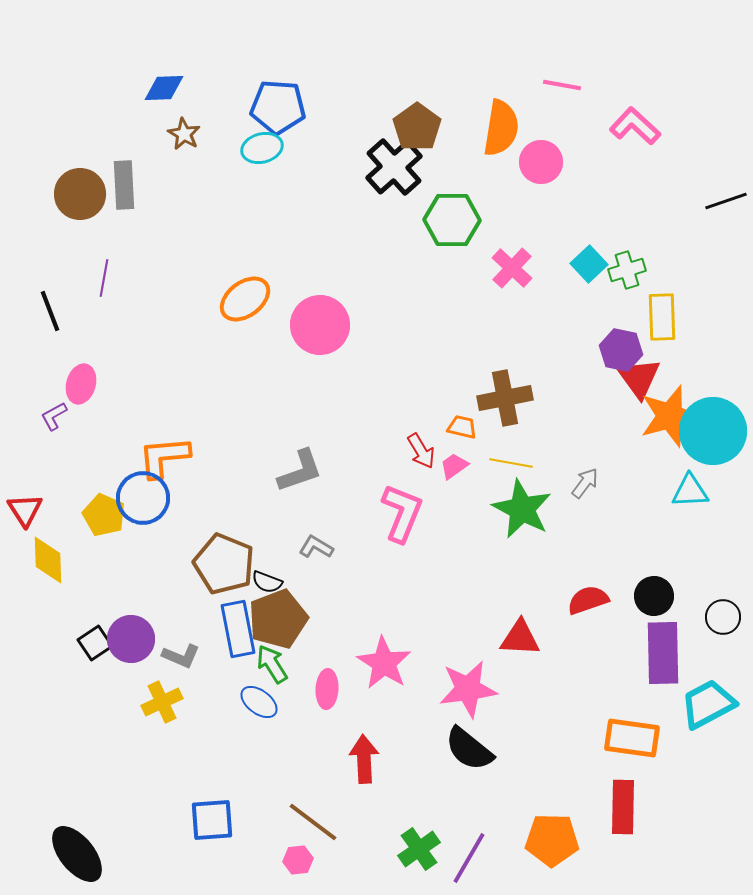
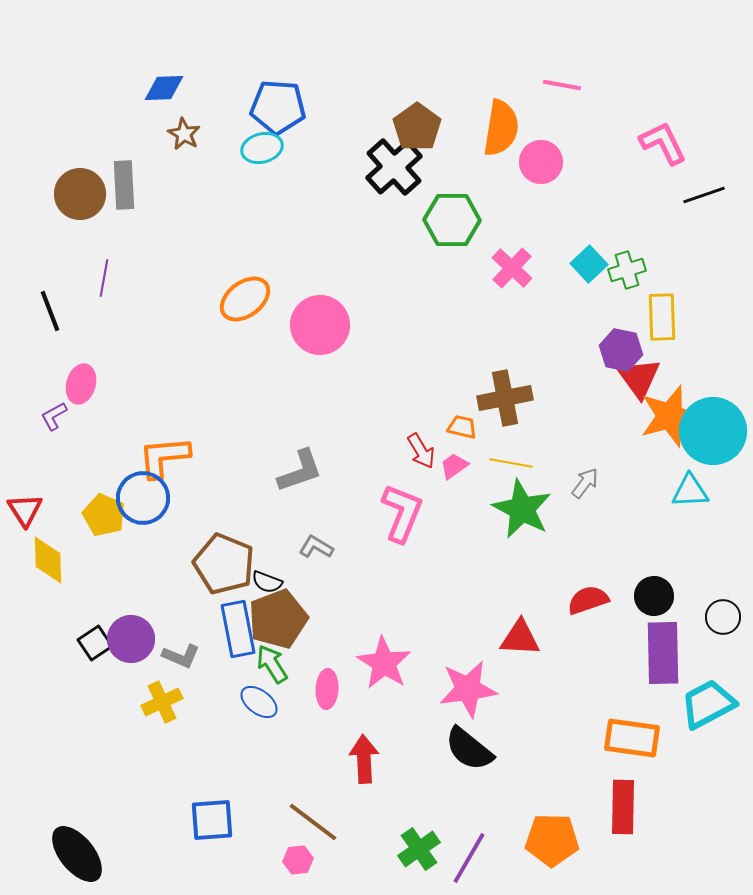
pink L-shape at (635, 126): moved 28 px right, 17 px down; rotated 21 degrees clockwise
black line at (726, 201): moved 22 px left, 6 px up
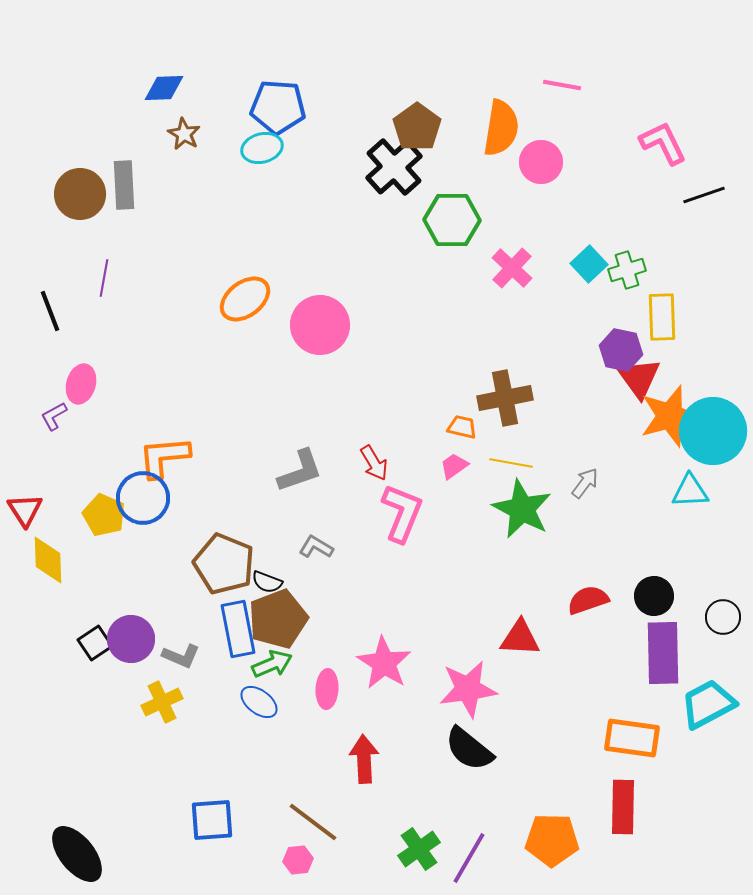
red arrow at (421, 451): moved 47 px left, 12 px down
green arrow at (272, 664): rotated 99 degrees clockwise
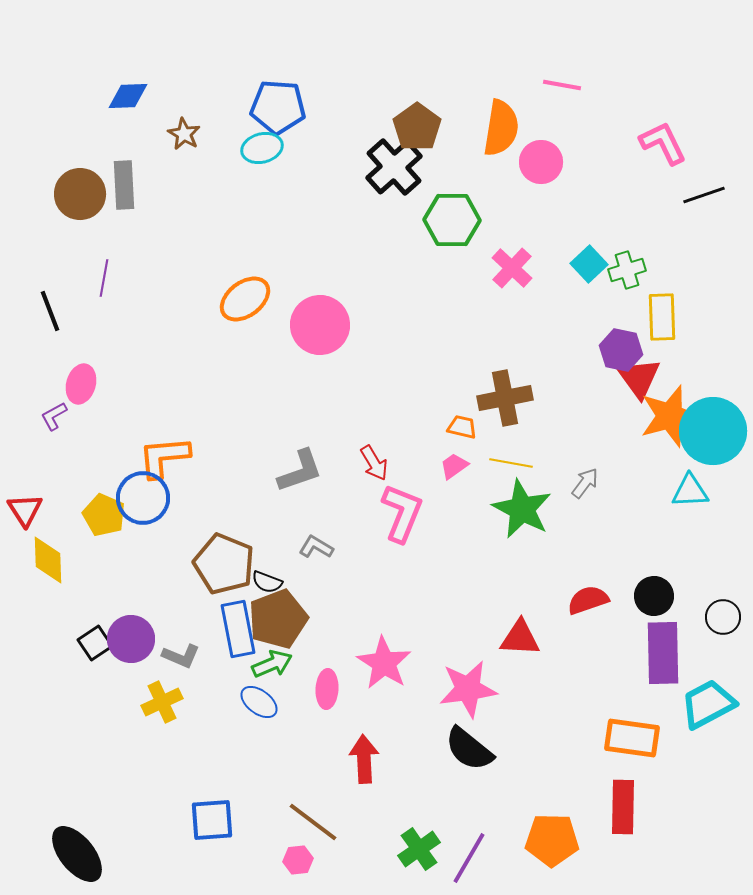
blue diamond at (164, 88): moved 36 px left, 8 px down
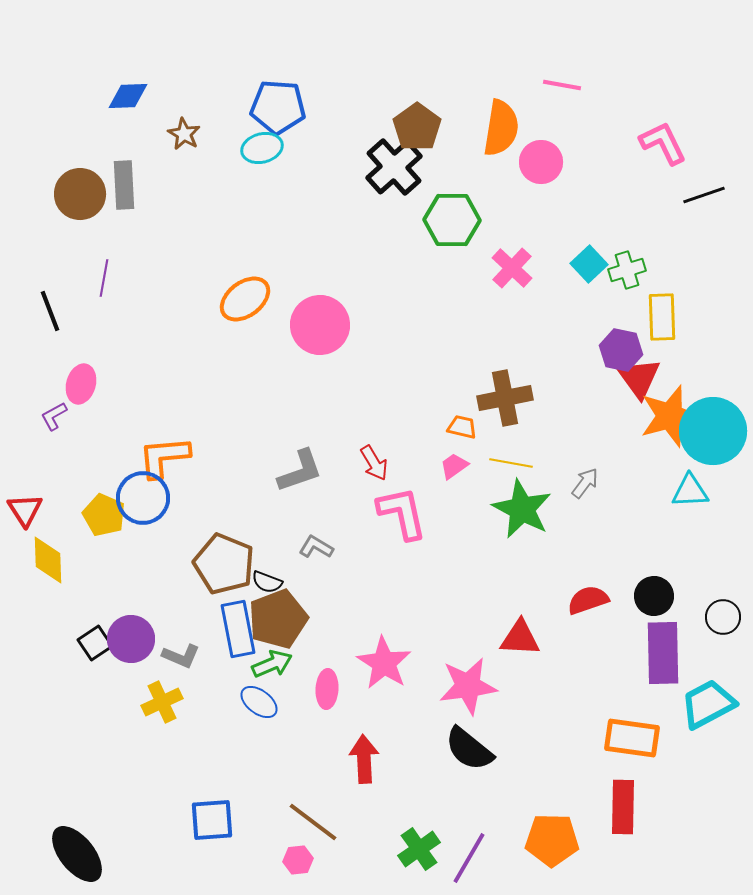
pink L-shape at (402, 513): rotated 34 degrees counterclockwise
pink star at (468, 689): moved 3 px up
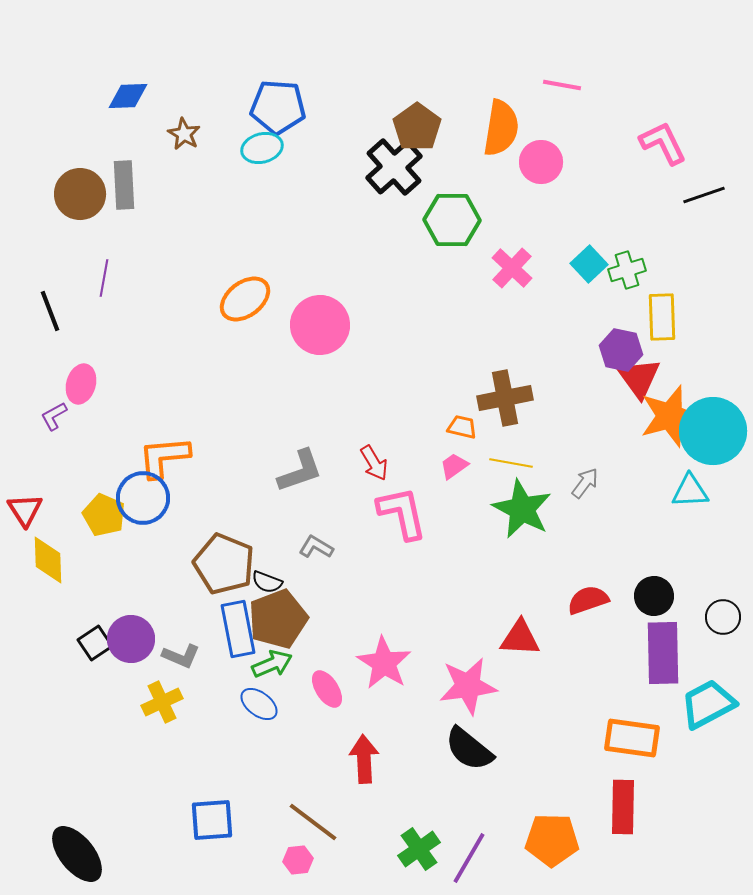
pink ellipse at (327, 689): rotated 36 degrees counterclockwise
blue ellipse at (259, 702): moved 2 px down
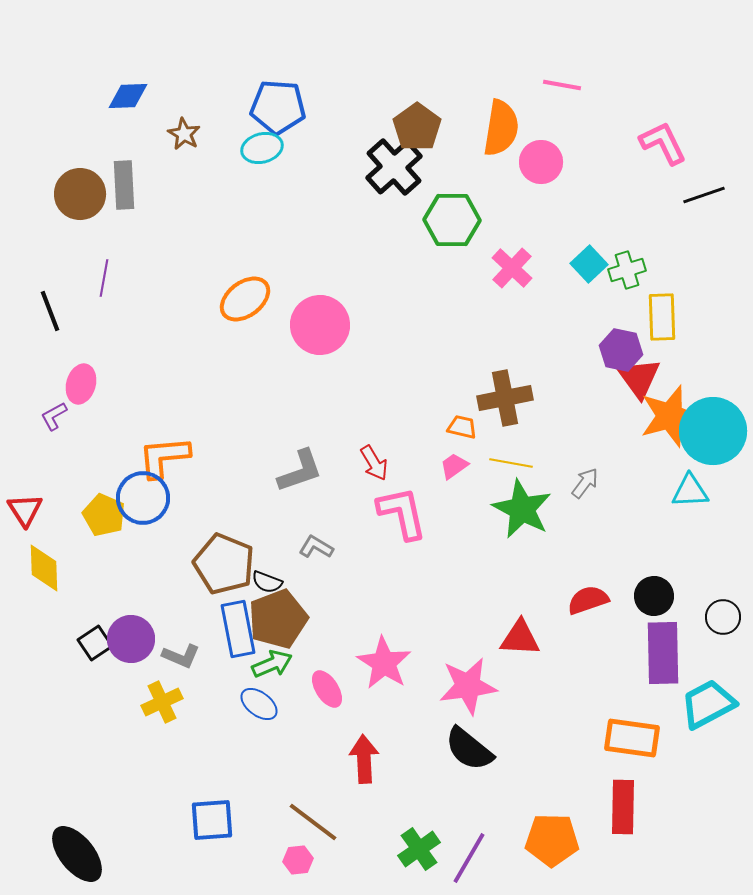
yellow diamond at (48, 560): moved 4 px left, 8 px down
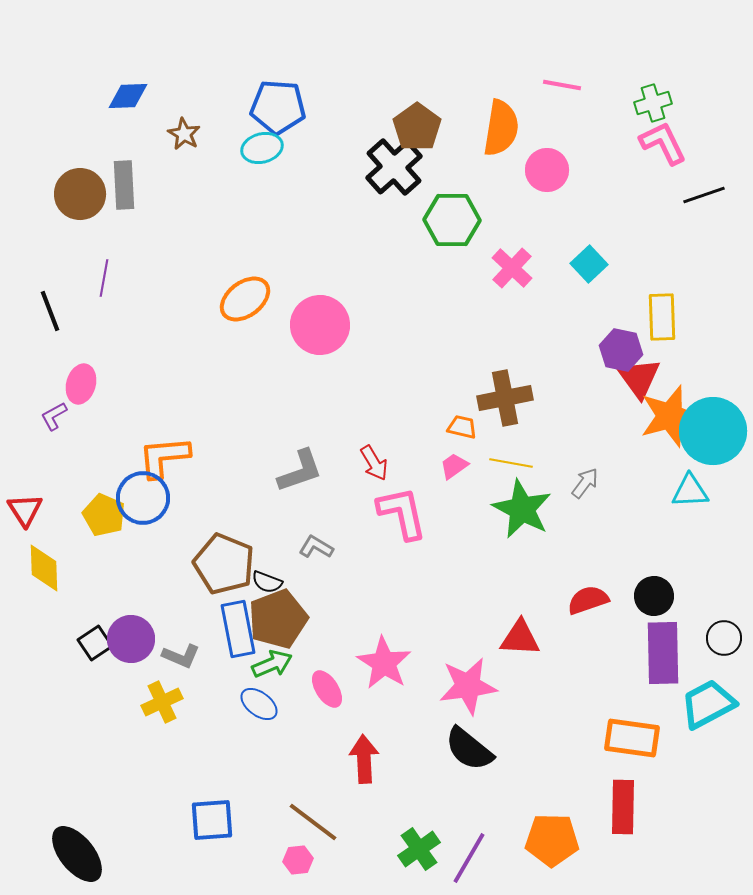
pink circle at (541, 162): moved 6 px right, 8 px down
green cross at (627, 270): moved 26 px right, 167 px up
black circle at (723, 617): moved 1 px right, 21 px down
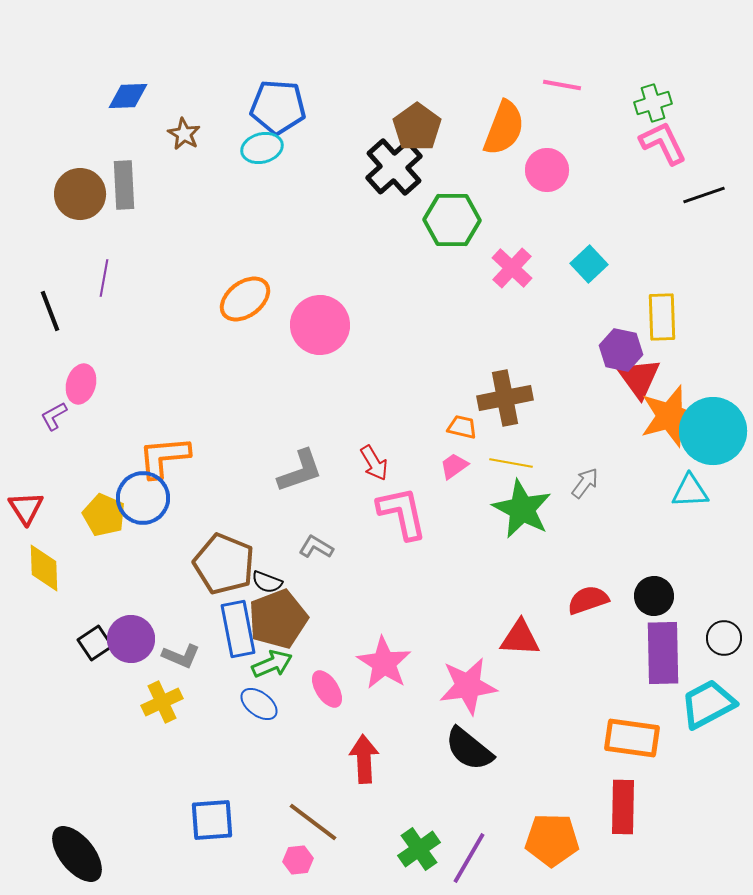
orange semicircle at (501, 128): moved 3 px right; rotated 12 degrees clockwise
red triangle at (25, 510): moved 1 px right, 2 px up
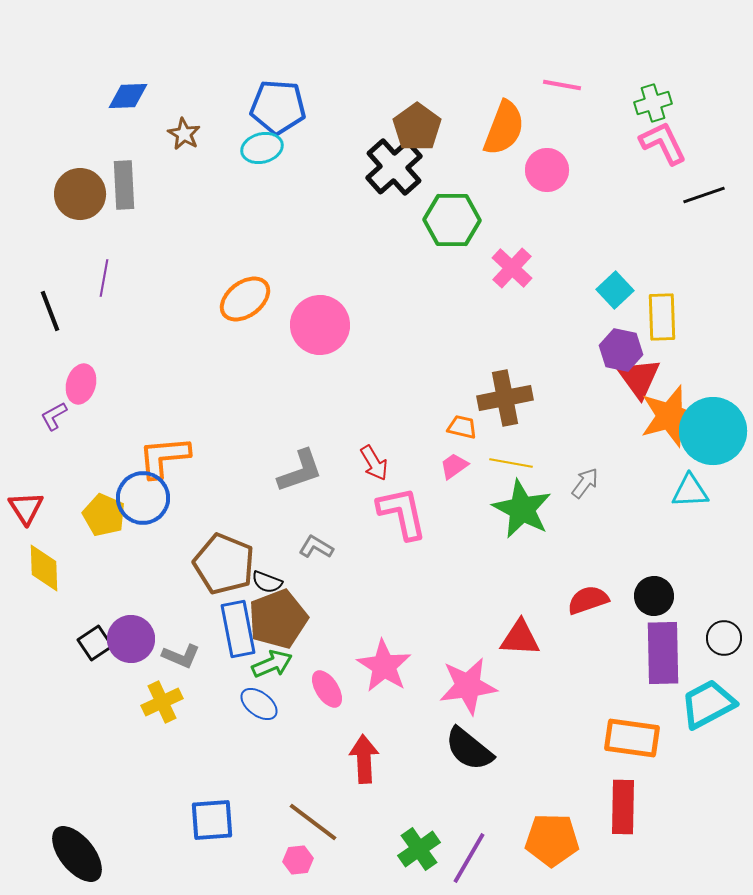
cyan square at (589, 264): moved 26 px right, 26 px down
pink star at (384, 663): moved 3 px down
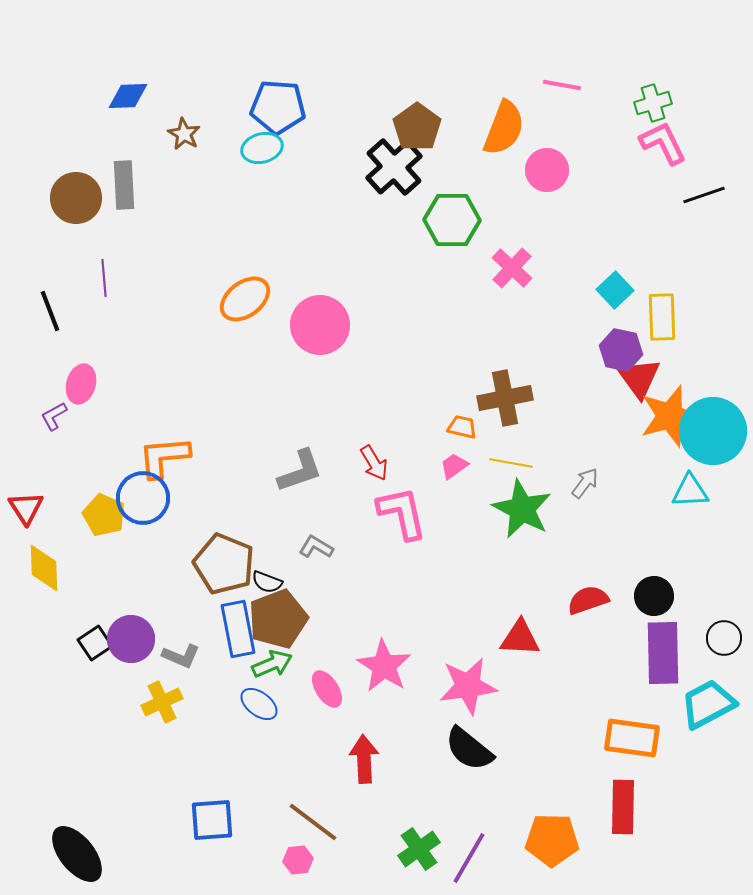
brown circle at (80, 194): moved 4 px left, 4 px down
purple line at (104, 278): rotated 15 degrees counterclockwise
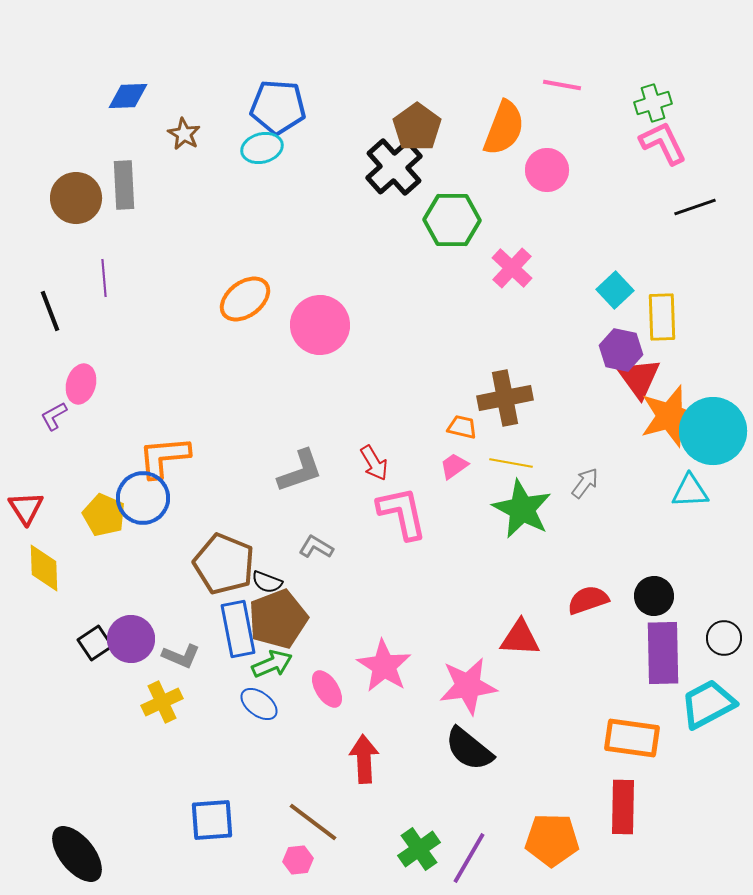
black line at (704, 195): moved 9 px left, 12 px down
